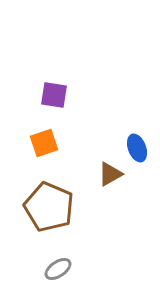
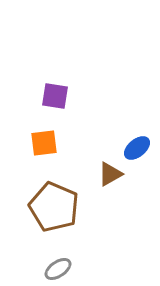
purple square: moved 1 px right, 1 px down
orange square: rotated 12 degrees clockwise
blue ellipse: rotated 72 degrees clockwise
brown pentagon: moved 5 px right
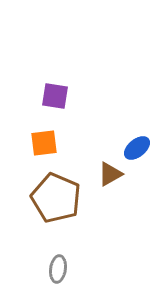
brown pentagon: moved 2 px right, 9 px up
gray ellipse: rotated 48 degrees counterclockwise
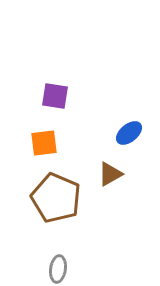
blue ellipse: moved 8 px left, 15 px up
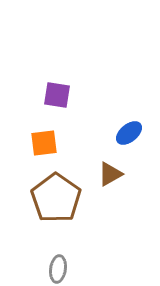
purple square: moved 2 px right, 1 px up
brown pentagon: rotated 12 degrees clockwise
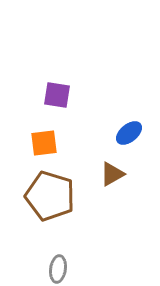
brown triangle: moved 2 px right
brown pentagon: moved 6 px left, 2 px up; rotated 18 degrees counterclockwise
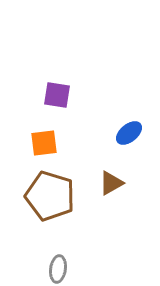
brown triangle: moved 1 px left, 9 px down
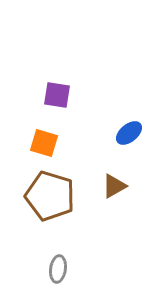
orange square: rotated 24 degrees clockwise
brown triangle: moved 3 px right, 3 px down
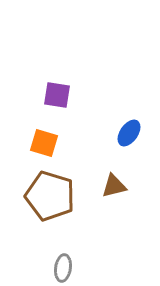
blue ellipse: rotated 16 degrees counterclockwise
brown triangle: rotated 16 degrees clockwise
gray ellipse: moved 5 px right, 1 px up
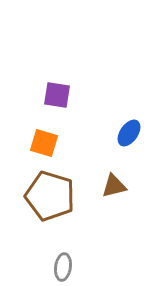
gray ellipse: moved 1 px up
